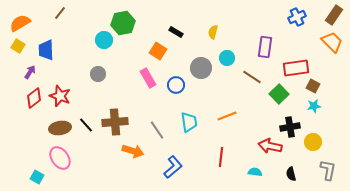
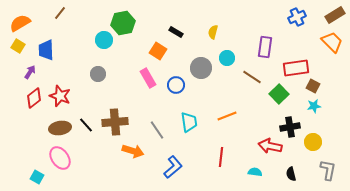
brown rectangle at (334, 15): moved 1 px right; rotated 24 degrees clockwise
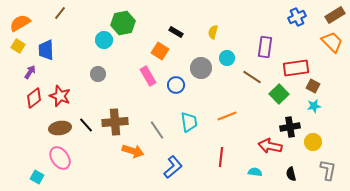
orange square at (158, 51): moved 2 px right
pink rectangle at (148, 78): moved 2 px up
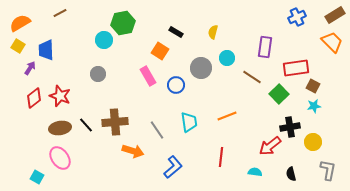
brown line at (60, 13): rotated 24 degrees clockwise
purple arrow at (30, 72): moved 4 px up
red arrow at (270, 146): rotated 50 degrees counterclockwise
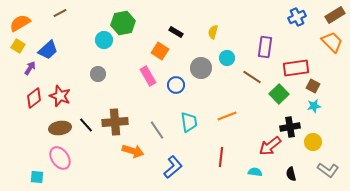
blue trapezoid at (46, 50): moved 2 px right; rotated 130 degrees counterclockwise
gray L-shape at (328, 170): rotated 115 degrees clockwise
cyan square at (37, 177): rotated 24 degrees counterclockwise
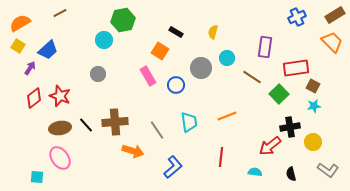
green hexagon at (123, 23): moved 3 px up
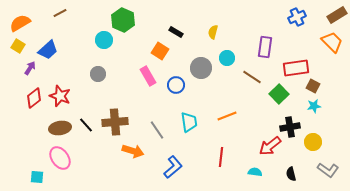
brown rectangle at (335, 15): moved 2 px right
green hexagon at (123, 20): rotated 25 degrees counterclockwise
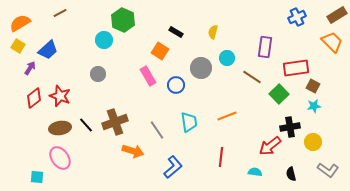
brown cross at (115, 122): rotated 15 degrees counterclockwise
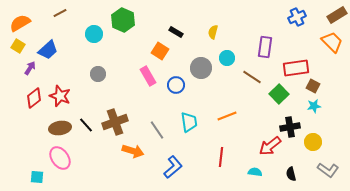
cyan circle at (104, 40): moved 10 px left, 6 px up
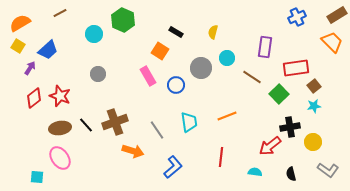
brown square at (313, 86): moved 1 px right; rotated 24 degrees clockwise
